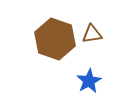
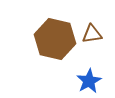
brown hexagon: rotated 6 degrees counterclockwise
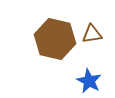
blue star: rotated 15 degrees counterclockwise
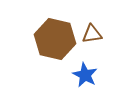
blue star: moved 4 px left, 6 px up
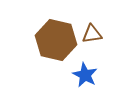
brown hexagon: moved 1 px right, 1 px down
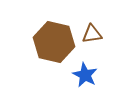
brown hexagon: moved 2 px left, 2 px down
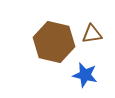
blue star: rotated 15 degrees counterclockwise
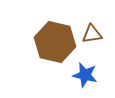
brown hexagon: moved 1 px right
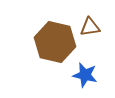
brown triangle: moved 2 px left, 7 px up
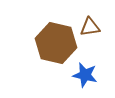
brown hexagon: moved 1 px right, 1 px down
